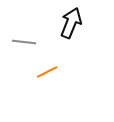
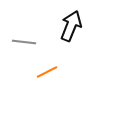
black arrow: moved 3 px down
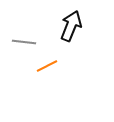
orange line: moved 6 px up
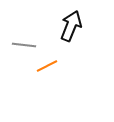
gray line: moved 3 px down
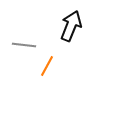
orange line: rotated 35 degrees counterclockwise
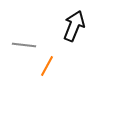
black arrow: moved 3 px right
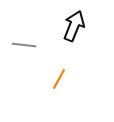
orange line: moved 12 px right, 13 px down
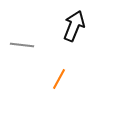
gray line: moved 2 px left
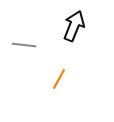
gray line: moved 2 px right
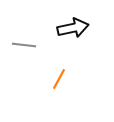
black arrow: moved 1 px left, 2 px down; rotated 56 degrees clockwise
